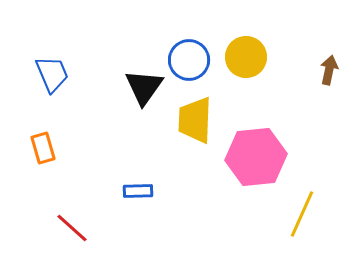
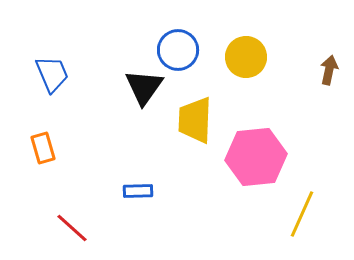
blue circle: moved 11 px left, 10 px up
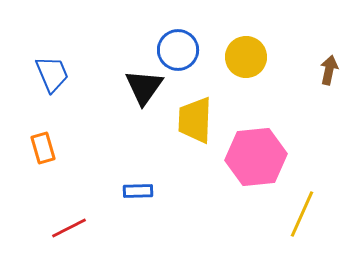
red line: moved 3 px left; rotated 69 degrees counterclockwise
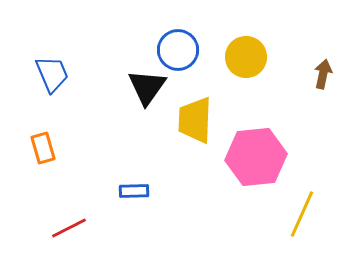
brown arrow: moved 6 px left, 4 px down
black triangle: moved 3 px right
blue rectangle: moved 4 px left
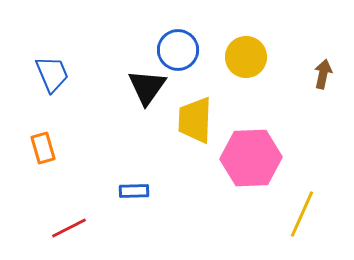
pink hexagon: moved 5 px left, 1 px down; rotated 4 degrees clockwise
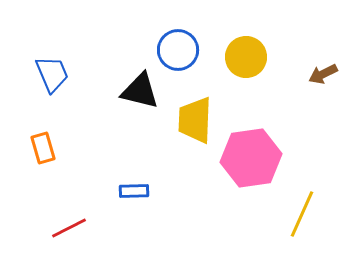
brown arrow: rotated 128 degrees counterclockwise
black triangle: moved 7 px left, 4 px down; rotated 51 degrees counterclockwise
pink hexagon: rotated 6 degrees counterclockwise
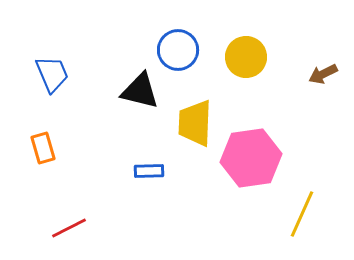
yellow trapezoid: moved 3 px down
blue rectangle: moved 15 px right, 20 px up
